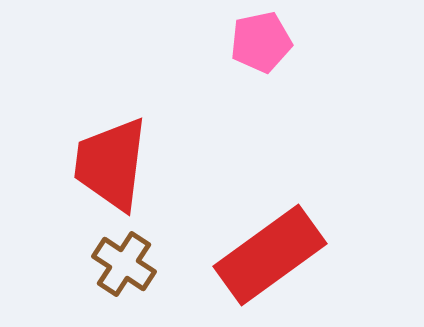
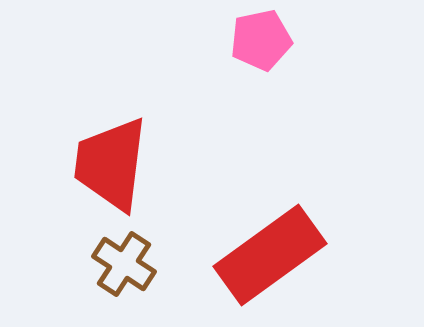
pink pentagon: moved 2 px up
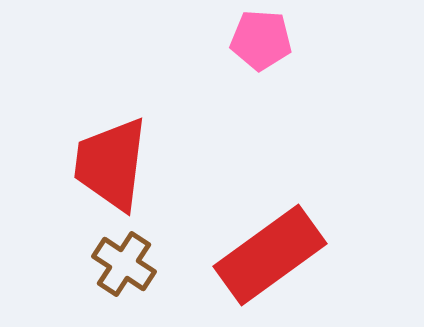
pink pentagon: rotated 16 degrees clockwise
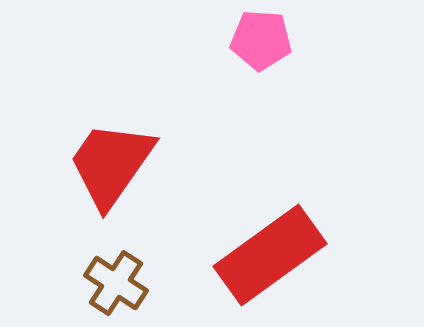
red trapezoid: rotated 28 degrees clockwise
brown cross: moved 8 px left, 19 px down
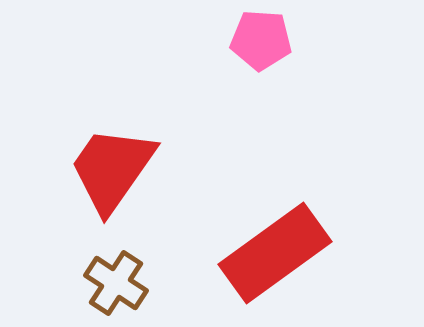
red trapezoid: moved 1 px right, 5 px down
red rectangle: moved 5 px right, 2 px up
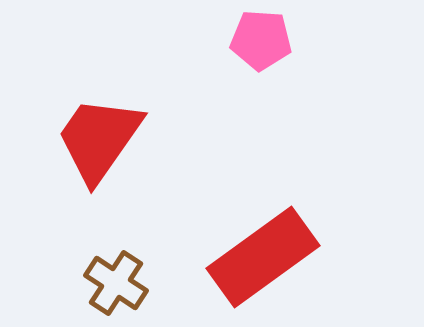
red trapezoid: moved 13 px left, 30 px up
red rectangle: moved 12 px left, 4 px down
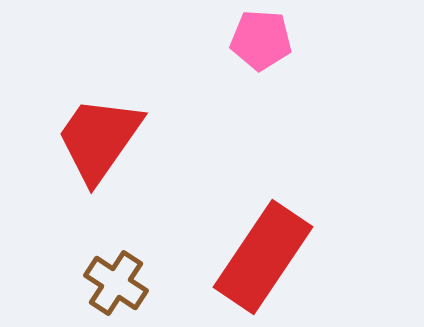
red rectangle: rotated 20 degrees counterclockwise
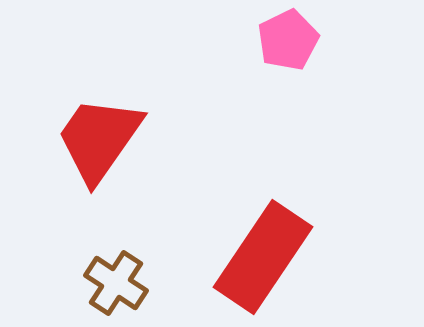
pink pentagon: moved 27 px right; rotated 30 degrees counterclockwise
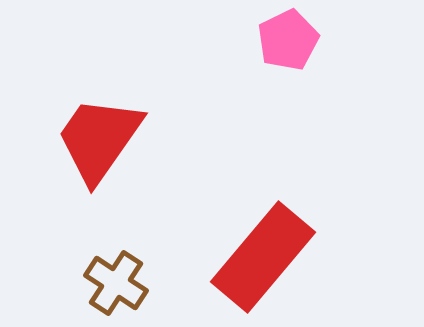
red rectangle: rotated 6 degrees clockwise
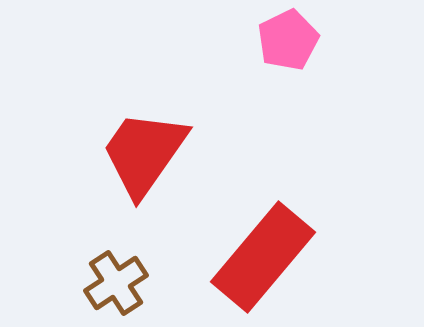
red trapezoid: moved 45 px right, 14 px down
brown cross: rotated 24 degrees clockwise
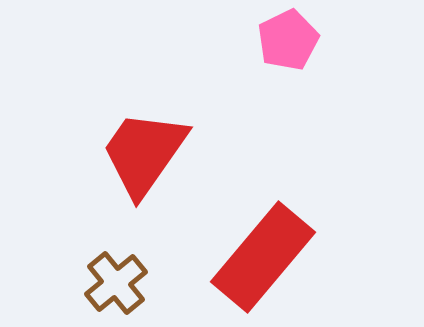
brown cross: rotated 6 degrees counterclockwise
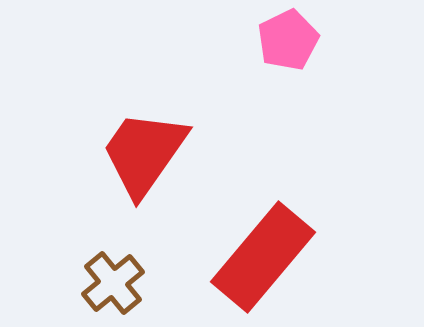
brown cross: moved 3 px left
